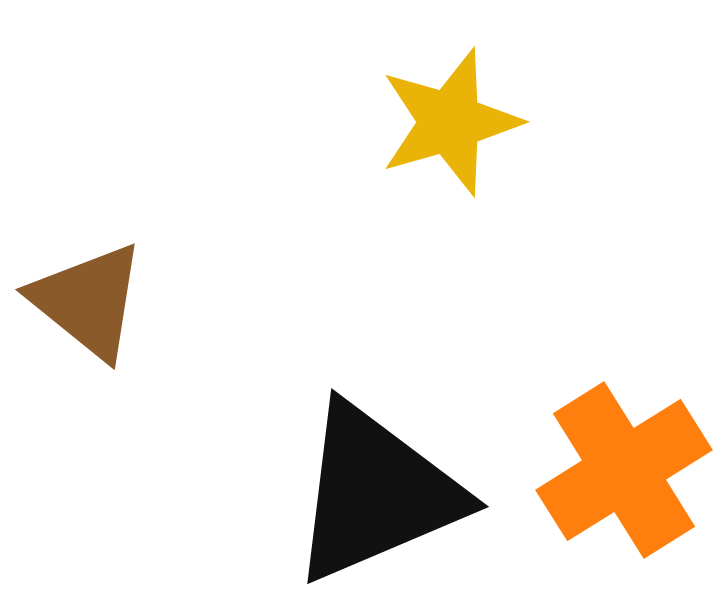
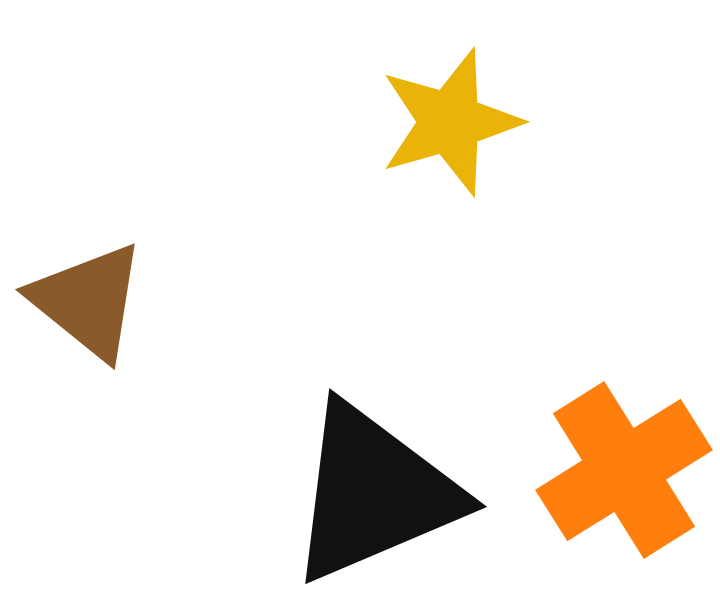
black triangle: moved 2 px left
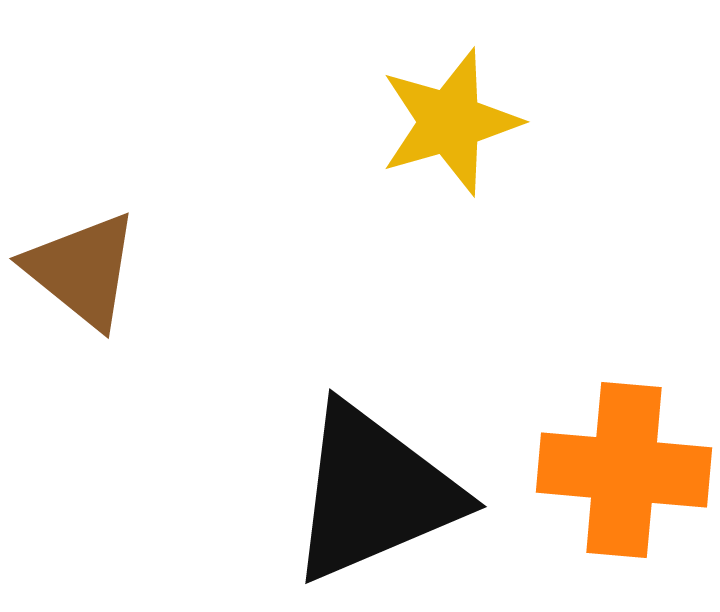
brown triangle: moved 6 px left, 31 px up
orange cross: rotated 37 degrees clockwise
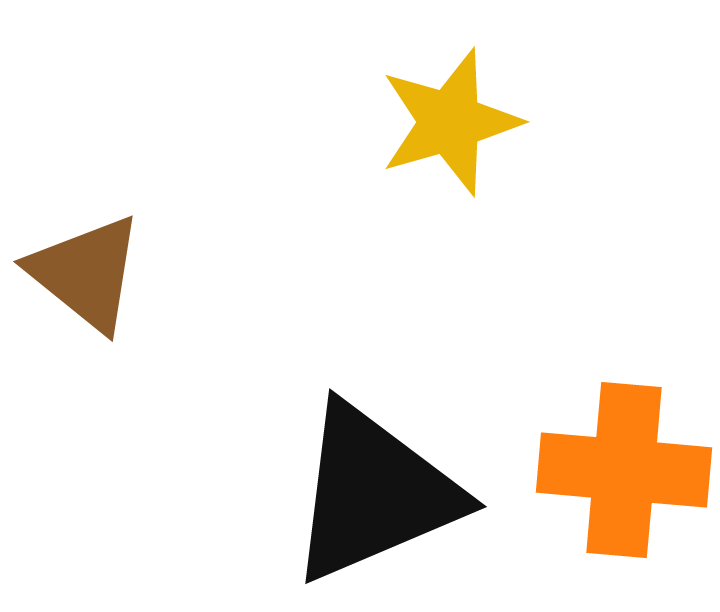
brown triangle: moved 4 px right, 3 px down
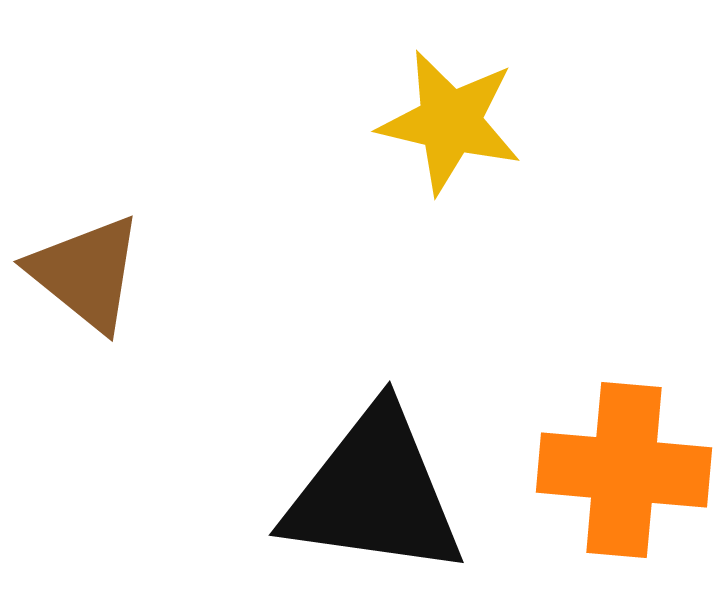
yellow star: rotated 29 degrees clockwise
black triangle: rotated 31 degrees clockwise
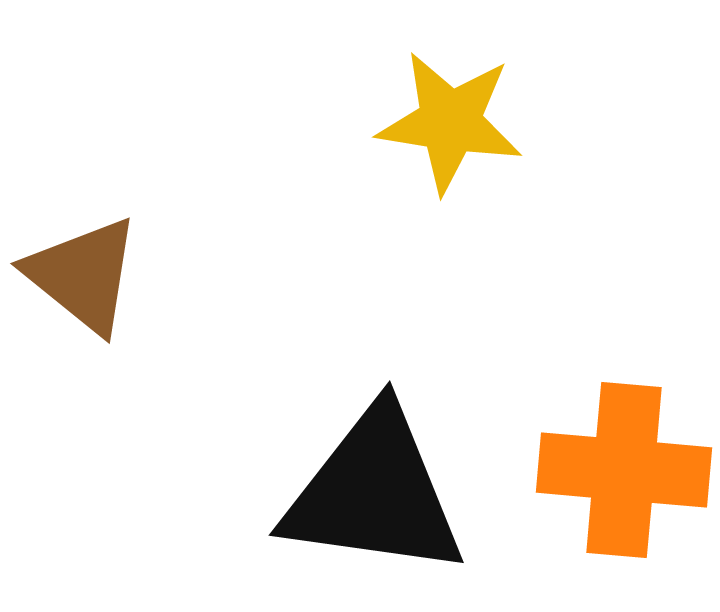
yellow star: rotated 4 degrees counterclockwise
brown triangle: moved 3 px left, 2 px down
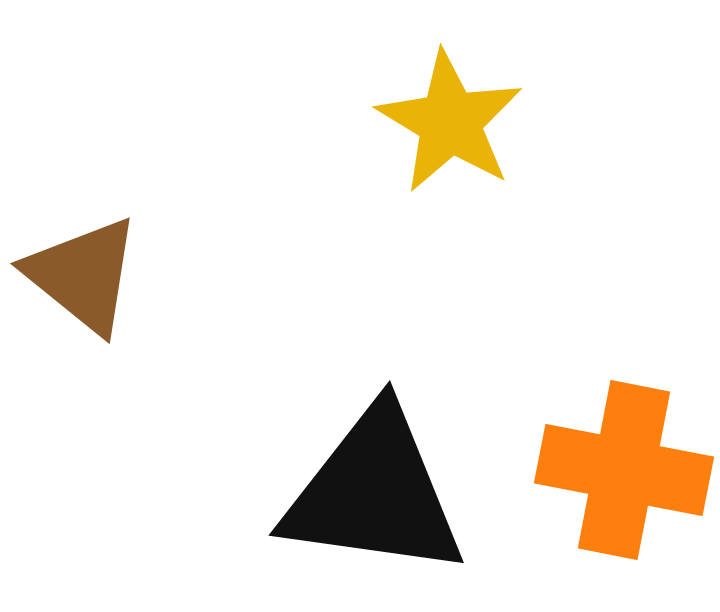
yellow star: rotated 22 degrees clockwise
orange cross: rotated 6 degrees clockwise
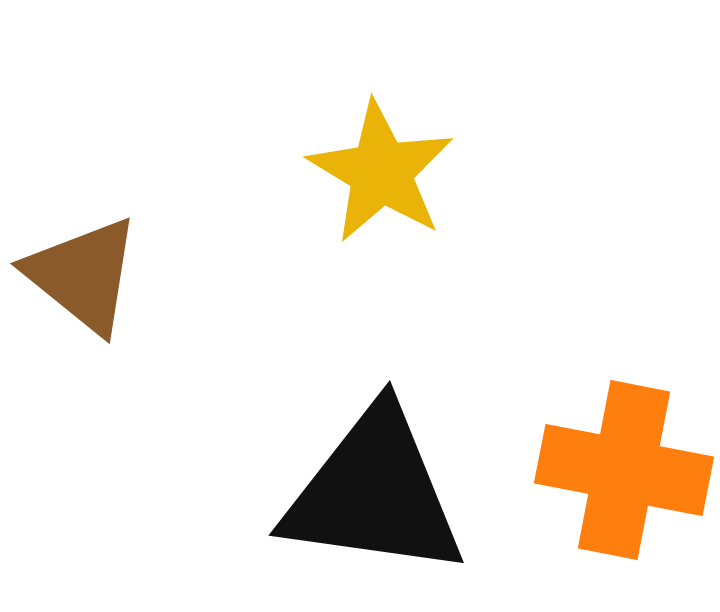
yellow star: moved 69 px left, 50 px down
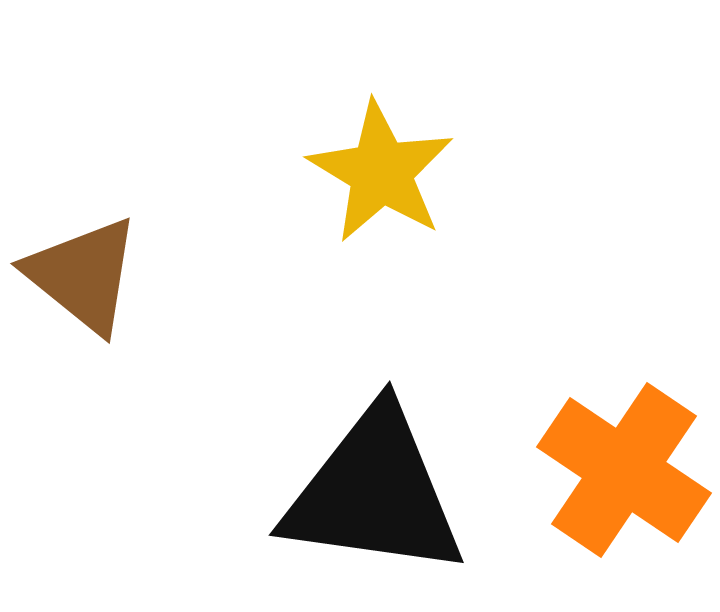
orange cross: rotated 23 degrees clockwise
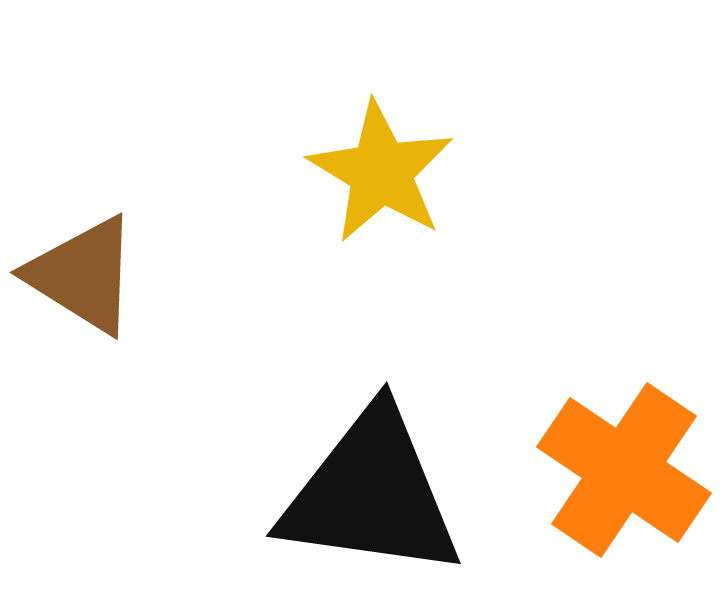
brown triangle: rotated 7 degrees counterclockwise
black triangle: moved 3 px left, 1 px down
